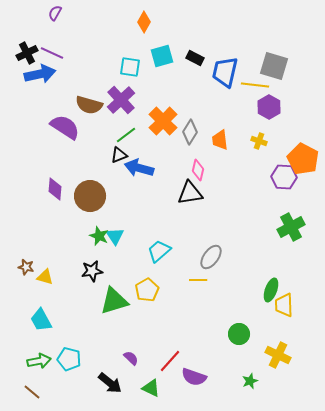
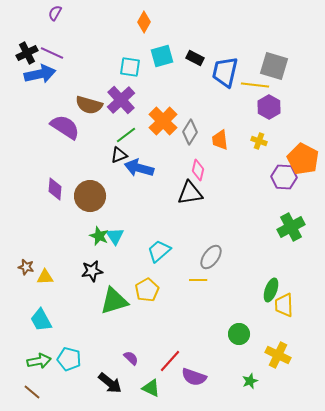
yellow triangle at (45, 277): rotated 18 degrees counterclockwise
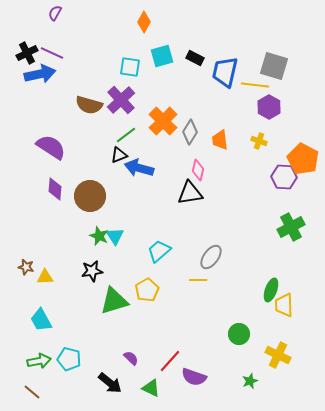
purple semicircle at (65, 127): moved 14 px left, 20 px down
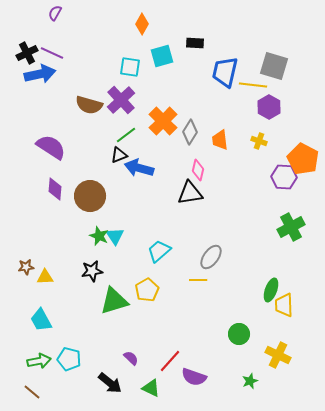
orange diamond at (144, 22): moved 2 px left, 2 px down
black rectangle at (195, 58): moved 15 px up; rotated 24 degrees counterclockwise
yellow line at (255, 85): moved 2 px left
brown star at (26, 267): rotated 21 degrees counterclockwise
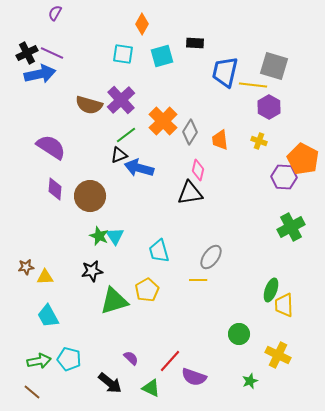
cyan square at (130, 67): moved 7 px left, 13 px up
cyan trapezoid at (159, 251): rotated 65 degrees counterclockwise
cyan trapezoid at (41, 320): moved 7 px right, 4 px up
